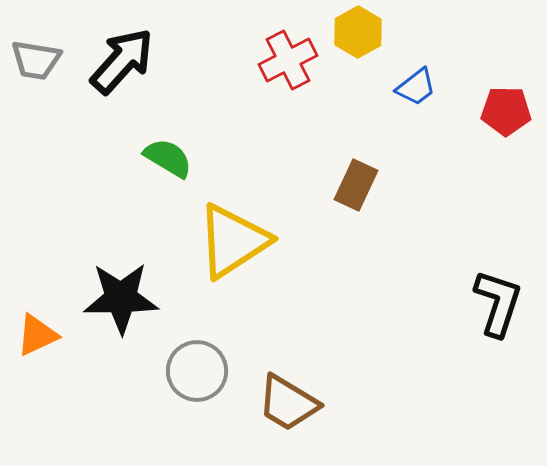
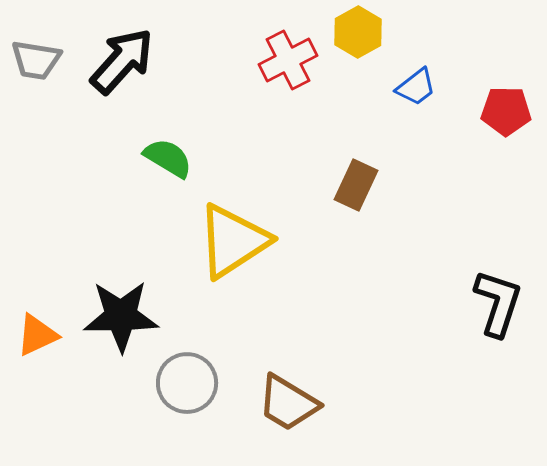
black star: moved 18 px down
gray circle: moved 10 px left, 12 px down
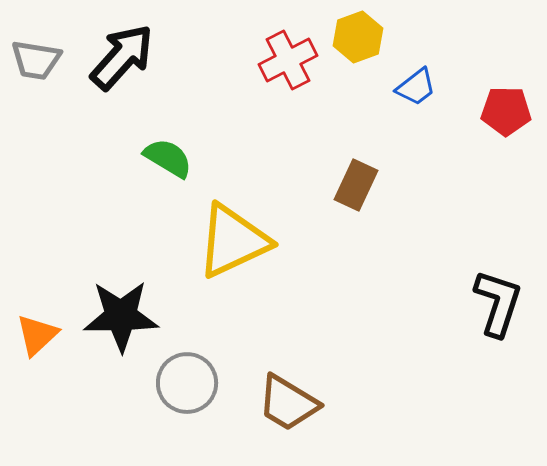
yellow hexagon: moved 5 px down; rotated 9 degrees clockwise
black arrow: moved 4 px up
yellow triangle: rotated 8 degrees clockwise
orange triangle: rotated 18 degrees counterclockwise
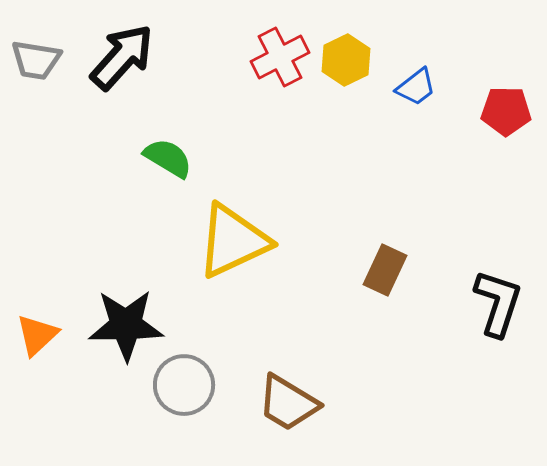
yellow hexagon: moved 12 px left, 23 px down; rotated 6 degrees counterclockwise
red cross: moved 8 px left, 3 px up
brown rectangle: moved 29 px right, 85 px down
black star: moved 5 px right, 9 px down
gray circle: moved 3 px left, 2 px down
